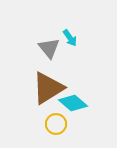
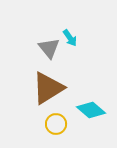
cyan diamond: moved 18 px right, 7 px down
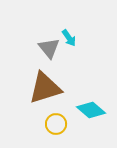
cyan arrow: moved 1 px left
brown triangle: moved 3 px left; rotated 15 degrees clockwise
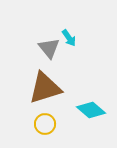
yellow circle: moved 11 px left
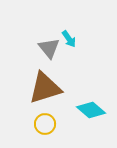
cyan arrow: moved 1 px down
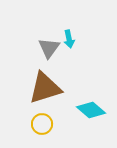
cyan arrow: rotated 24 degrees clockwise
gray triangle: rotated 15 degrees clockwise
yellow circle: moved 3 px left
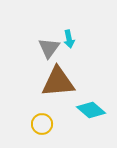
brown triangle: moved 13 px right, 6 px up; rotated 12 degrees clockwise
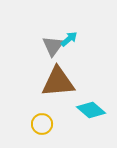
cyan arrow: rotated 120 degrees counterclockwise
gray triangle: moved 4 px right, 2 px up
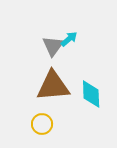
brown triangle: moved 5 px left, 4 px down
cyan diamond: moved 16 px up; rotated 48 degrees clockwise
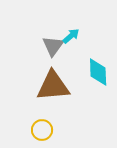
cyan arrow: moved 2 px right, 3 px up
cyan diamond: moved 7 px right, 22 px up
yellow circle: moved 6 px down
